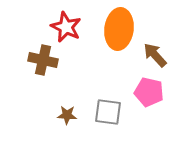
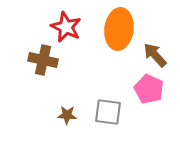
pink pentagon: moved 3 px up; rotated 12 degrees clockwise
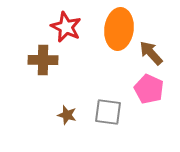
brown arrow: moved 4 px left, 2 px up
brown cross: rotated 12 degrees counterclockwise
brown star: rotated 12 degrees clockwise
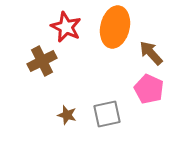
orange ellipse: moved 4 px left, 2 px up; rotated 6 degrees clockwise
brown cross: moved 1 px left, 1 px down; rotated 28 degrees counterclockwise
gray square: moved 1 px left, 2 px down; rotated 20 degrees counterclockwise
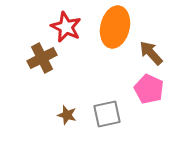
brown cross: moved 3 px up
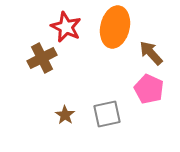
brown star: moved 2 px left; rotated 18 degrees clockwise
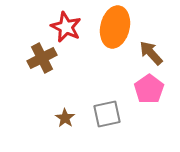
pink pentagon: rotated 12 degrees clockwise
brown star: moved 3 px down
